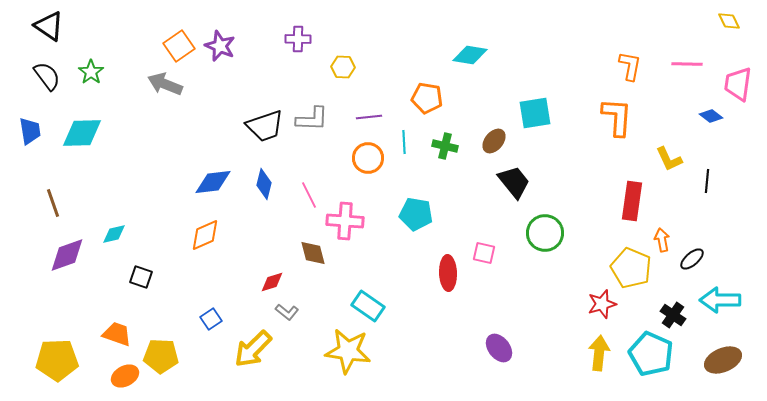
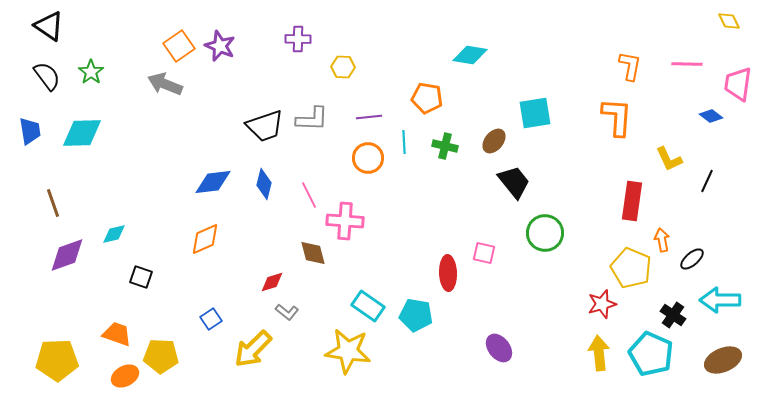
black line at (707, 181): rotated 20 degrees clockwise
cyan pentagon at (416, 214): moved 101 px down
orange diamond at (205, 235): moved 4 px down
yellow arrow at (599, 353): rotated 12 degrees counterclockwise
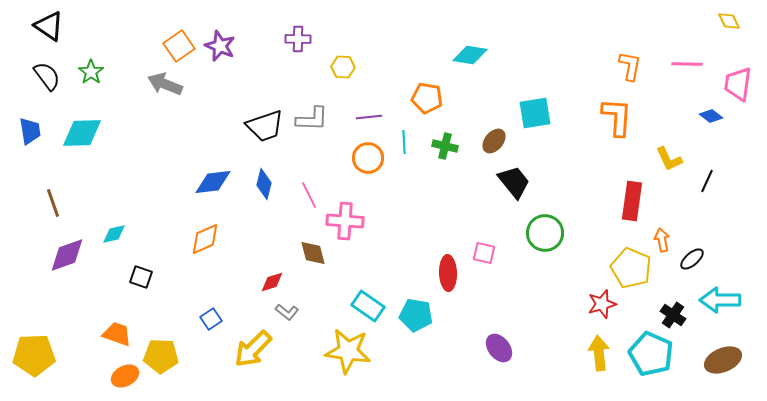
yellow pentagon at (57, 360): moved 23 px left, 5 px up
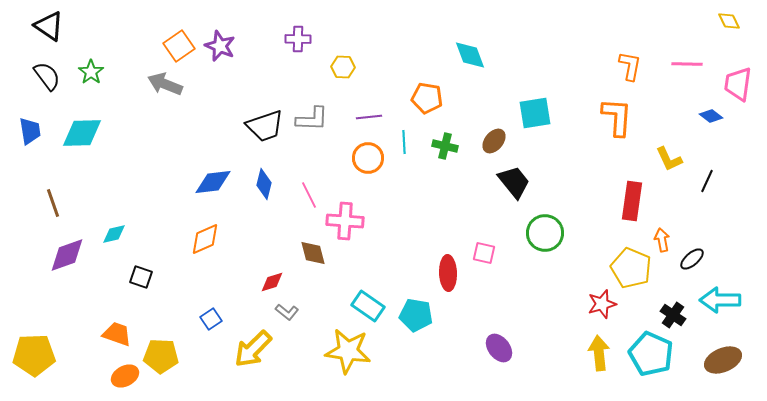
cyan diamond at (470, 55): rotated 60 degrees clockwise
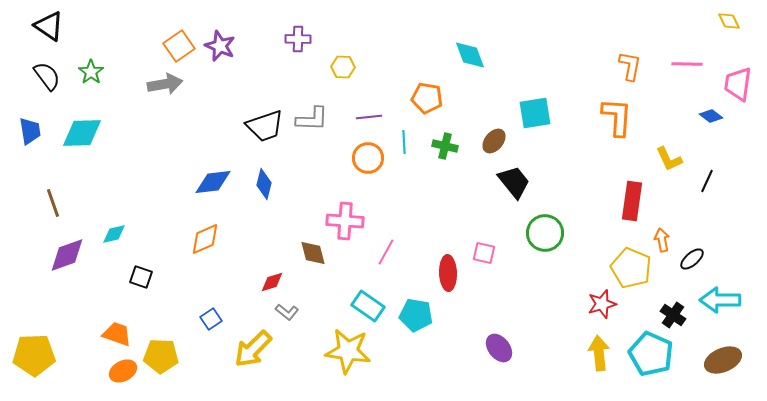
gray arrow at (165, 84): rotated 148 degrees clockwise
pink line at (309, 195): moved 77 px right, 57 px down; rotated 56 degrees clockwise
orange ellipse at (125, 376): moved 2 px left, 5 px up
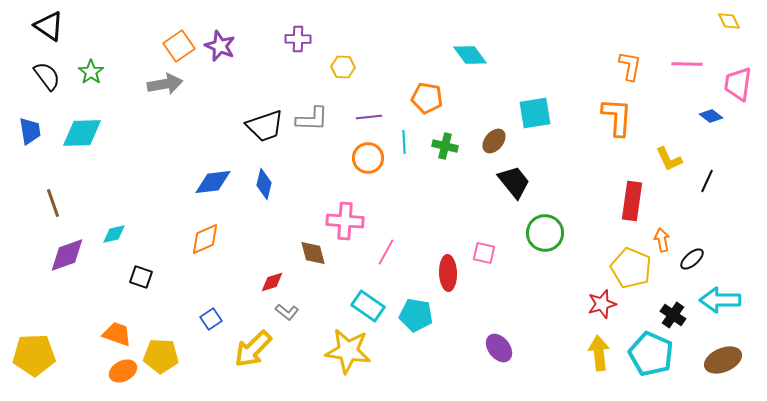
cyan diamond at (470, 55): rotated 16 degrees counterclockwise
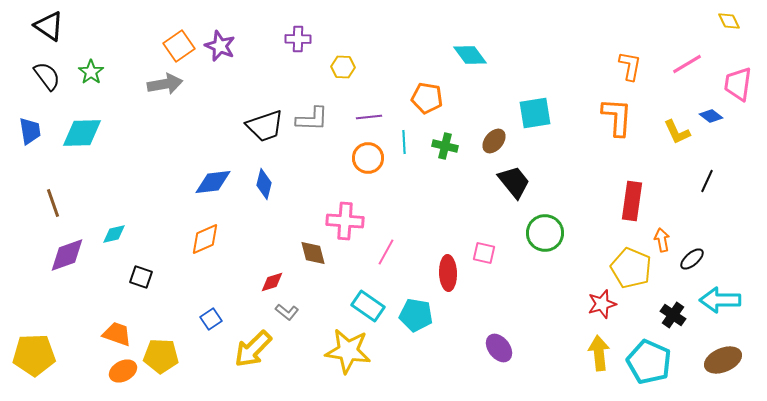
pink line at (687, 64): rotated 32 degrees counterclockwise
yellow L-shape at (669, 159): moved 8 px right, 27 px up
cyan pentagon at (651, 354): moved 2 px left, 8 px down
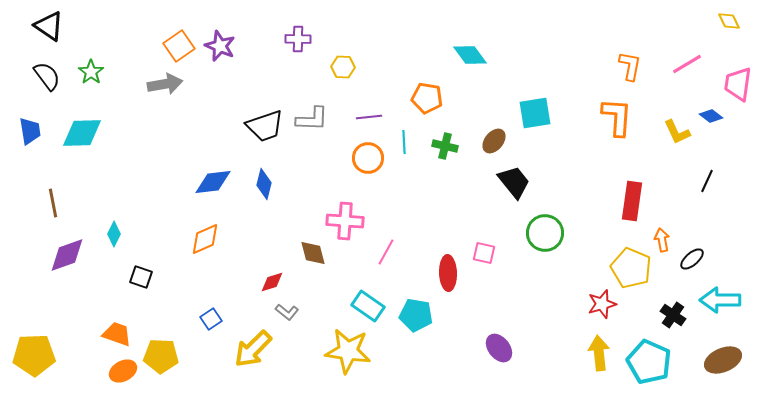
brown line at (53, 203): rotated 8 degrees clockwise
cyan diamond at (114, 234): rotated 50 degrees counterclockwise
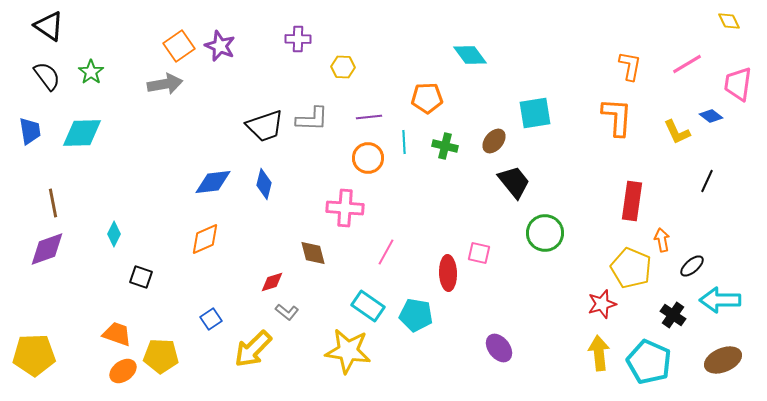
orange pentagon at (427, 98): rotated 12 degrees counterclockwise
pink cross at (345, 221): moved 13 px up
pink square at (484, 253): moved 5 px left
purple diamond at (67, 255): moved 20 px left, 6 px up
black ellipse at (692, 259): moved 7 px down
orange ellipse at (123, 371): rotated 8 degrees counterclockwise
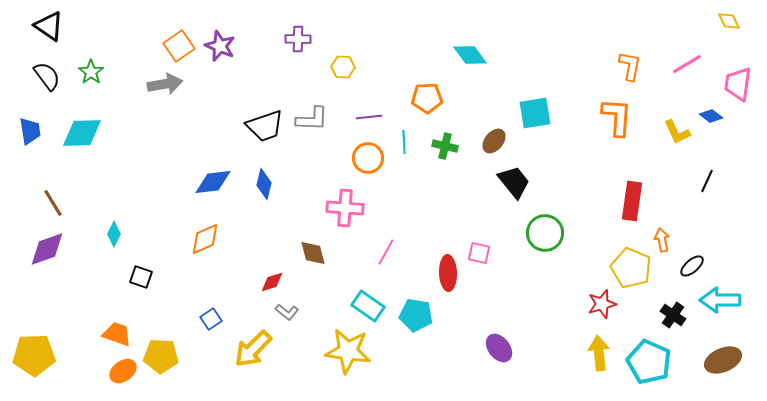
brown line at (53, 203): rotated 20 degrees counterclockwise
